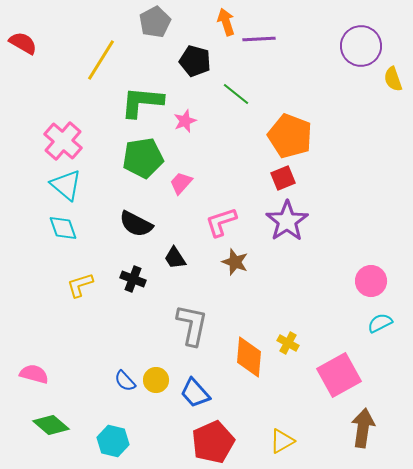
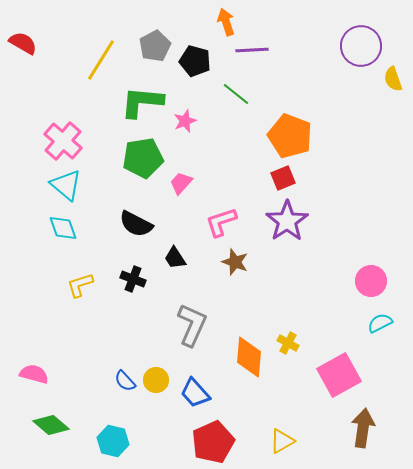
gray pentagon: moved 24 px down
purple line: moved 7 px left, 11 px down
gray L-shape: rotated 12 degrees clockwise
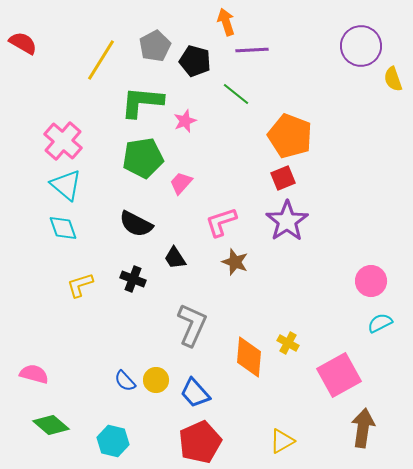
red pentagon: moved 13 px left
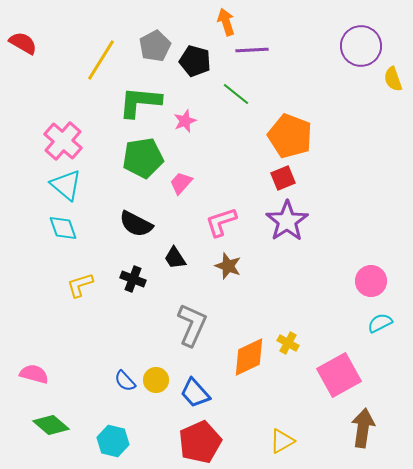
green L-shape: moved 2 px left
brown star: moved 7 px left, 4 px down
orange diamond: rotated 60 degrees clockwise
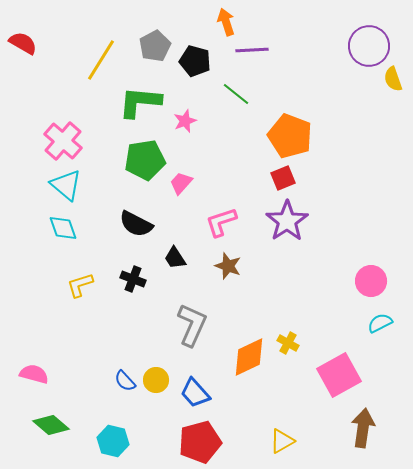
purple circle: moved 8 px right
green pentagon: moved 2 px right, 2 px down
red pentagon: rotated 9 degrees clockwise
